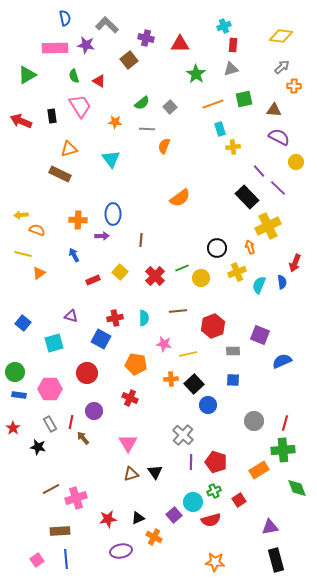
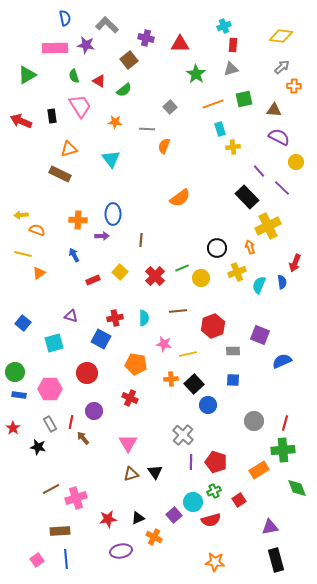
green semicircle at (142, 103): moved 18 px left, 13 px up
purple line at (278, 188): moved 4 px right
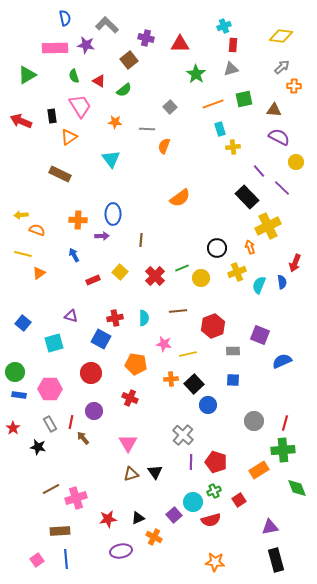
orange triangle at (69, 149): moved 12 px up; rotated 18 degrees counterclockwise
red circle at (87, 373): moved 4 px right
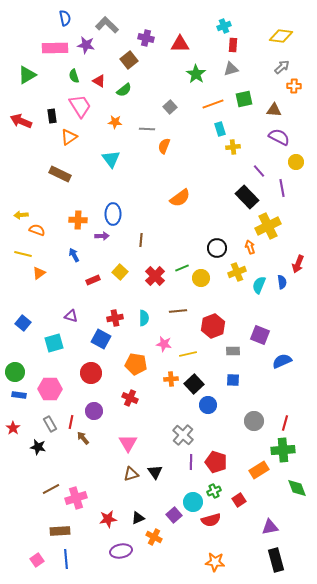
purple line at (282, 188): rotated 36 degrees clockwise
red arrow at (295, 263): moved 3 px right, 1 px down
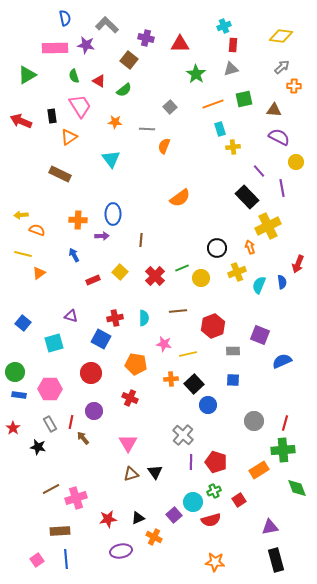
brown square at (129, 60): rotated 12 degrees counterclockwise
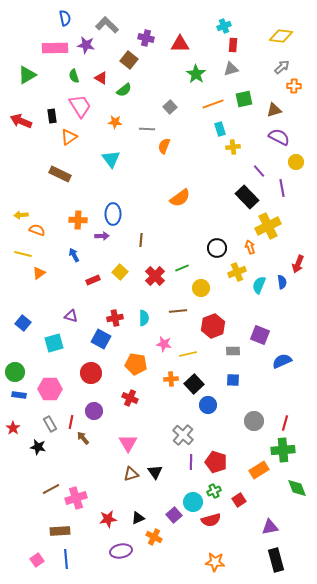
red triangle at (99, 81): moved 2 px right, 3 px up
brown triangle at (274, 110): rotated 21 degrees counterclockwise
yellow circle at (201, 278): moved 10 px down
